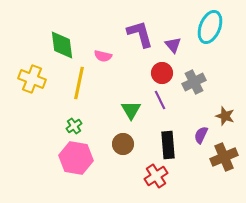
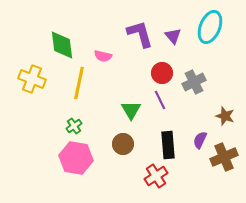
purple triangle: moved 9 px up
purple semicircle: moved 1 px left, 5 px down
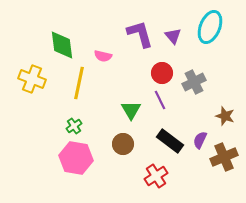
black rectangle: moved 2 px right, 4 px up; rotated 48 degrees counterclockwise
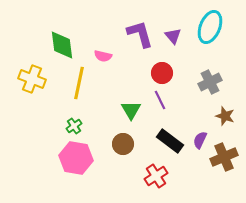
gray cross: moved 16 px right
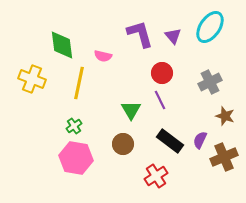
cyan ellipse: rotated 12 degrees clockwise
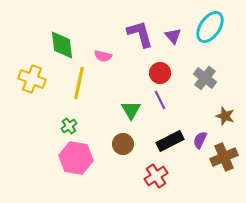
red circle: moved 2 px left
gray cross: moved 5 px left, 4 px up; rotated 25 degrees counterclockwise
green cross: moved 5 px left
black rectangle: rotated 64 degrees counterclockwise
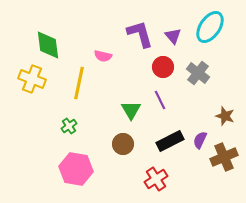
green diamond: moved 14 px left
red circle: moved 3 px right, 6 px up
gray cross: moved 7 px left, 5 px up
pink hexagon: moved 11 px down
red cross: moved 3 px down
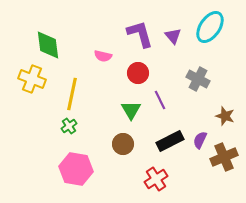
red circle: moved 25 px left, 6 px down
gray cross: moved 6 px down; rotated 10 degrees counterclockwise
yellow line: moved 7 px left, 11 px down
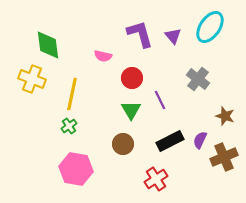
red circle: moved 6 px left, 5 px down
gray cross: rotated 10 degrees clockwise
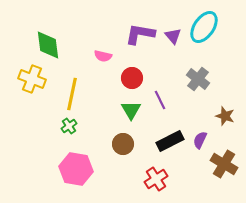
cyan ellipse: moved 6 px left
purple L-shape: rotated 64 degrees counterclockwise
brown cross: moved 7 px down; rotated 36 degrees counterclockwise
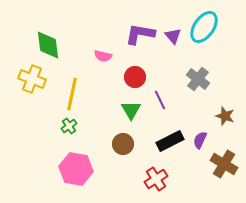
red circle: moved 3 px right, 1 px up
